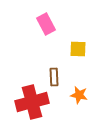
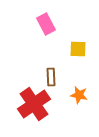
brown rectangle: moved 3 px left
red cross: moved 2 px right, 2 px down; rotated 20 degrees counterclockwise
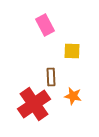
pink rectangle: moved 1 px left, 1 px down
yellow square: moved 6 px left, 2 px down
orange star: moved 6 px left, 1 px down
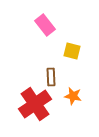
pink rectangle: rotated 10 degrees counterclockwise
yellow square: rotated 12 degrees clockwise
red cross: moved 1 px right
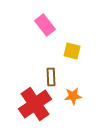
orange star: rotated 18 degrees counterclockwise
